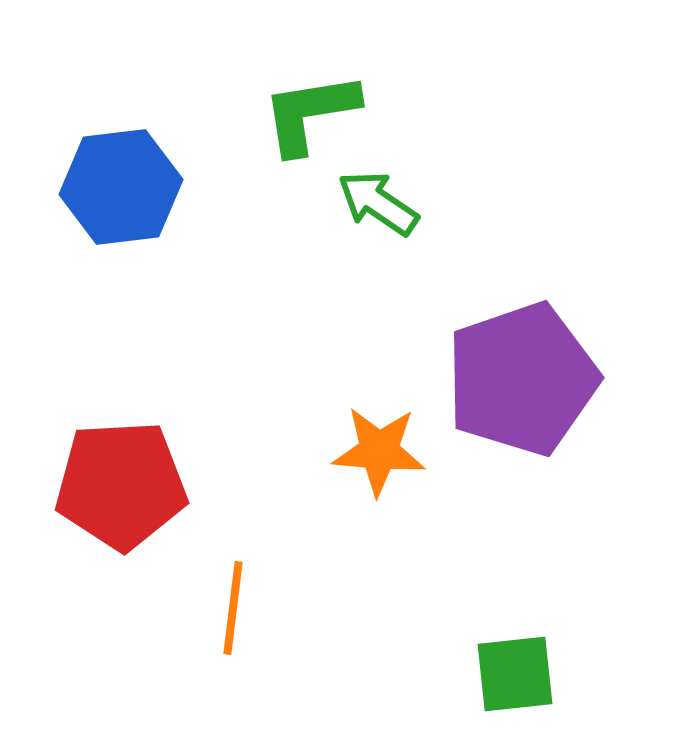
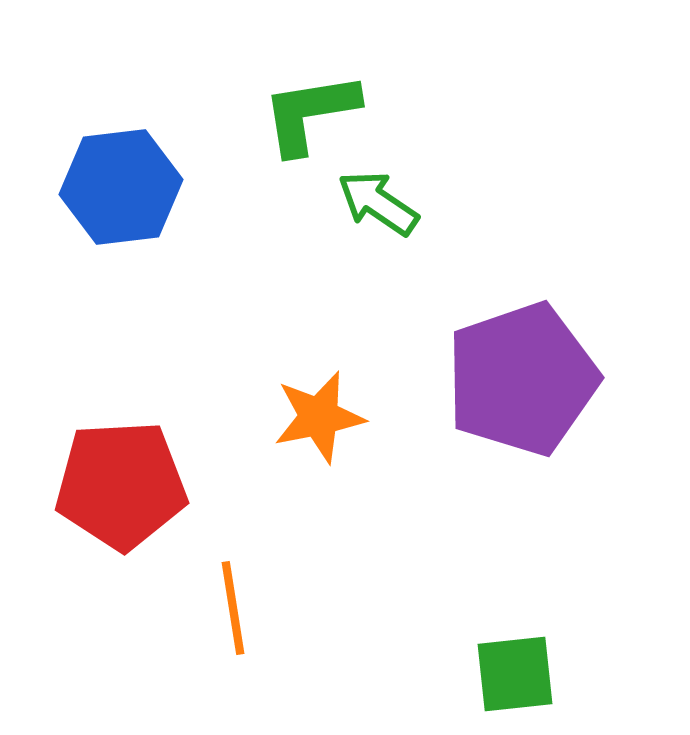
orange star: moved 60 px left, 34 px up; rotated 16 degrees counterclockwise
orange line: rotated 16 degrees counterclockwise
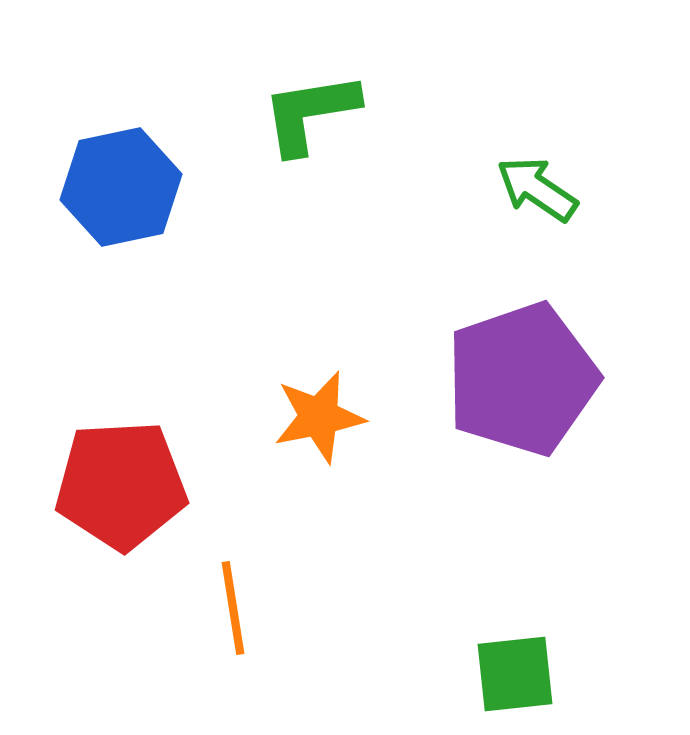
blue hexagon: rotated 5 degrees counterclockwise
green arrow: moved 159 px right, 14 px up
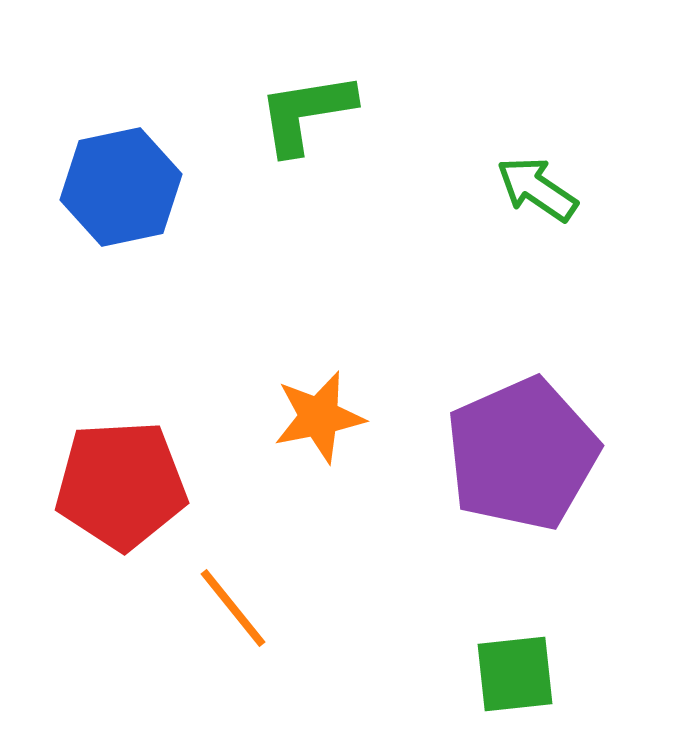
green L-shape: moved 4 px left
purple pentagon: moved 75 px down; rotated 5 degrees counterclockwise
orange line: rotated 30 degrees counterclockwise
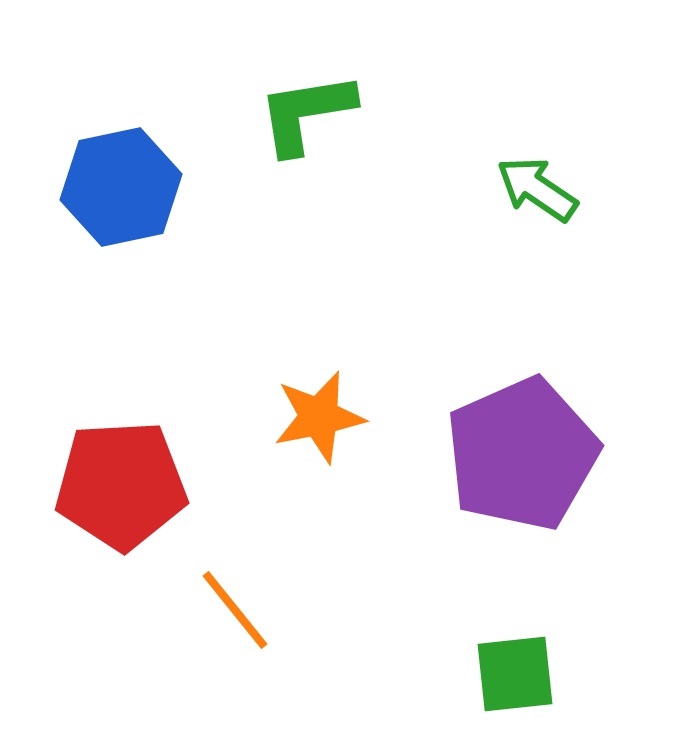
orange line: moved 2 px right, 2 px down
